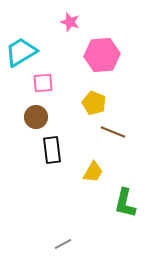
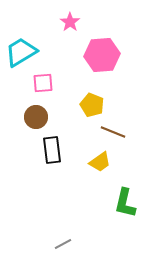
pink star: rotated 18 degrees clockwise
yellow pentagon: moved 2 px left, 2 px down
yellow trapezoid: moved 7 px right, 10 px up; rotated 25 degrees clockwise
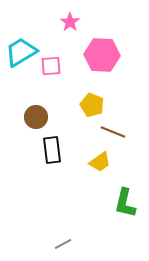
pink hexagon: rotated 8 degrees clockwise
pink square: moved 8 px right, 17 px up
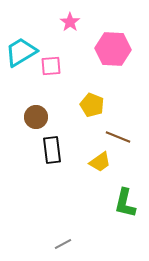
pink hexagon: moved 11 px right, 6 px up
brown line: moved 5 px right, 5 px down
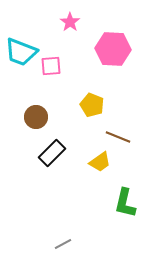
cyan trapezoid: rotated 128 degrees counterclockwise
black rectangle: moved 3 px down; rotated 52 degrees clockwise
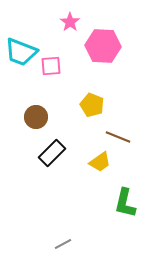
pink hexagon: moved 10 px left, 3 px up
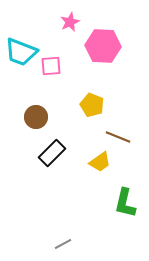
pink star: rotated 12 degrees clockwise
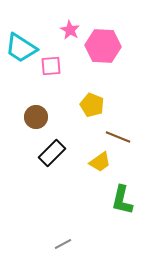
pink star: moved 8 px down; rotated 18 degrees counterclockwise
cyan trapezoid: moved 4 px up; rotated 12 degrees clockwise
green L-shape: moved 3 px left, 3 px up
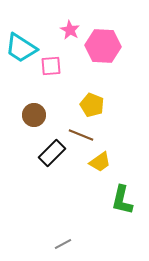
brown circle: moved 2 px left, 2 px up
brown line: moved 37 px left, 2 px up
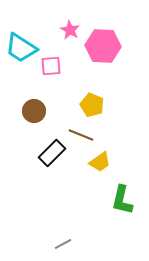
brown circle: moved 4 px up
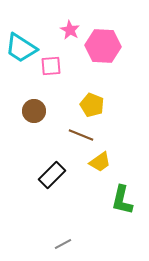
black rectangle: moved 22 px down
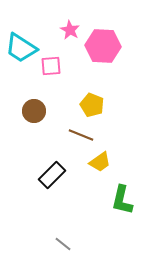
gray line: rotated 66 degrees clockwise
